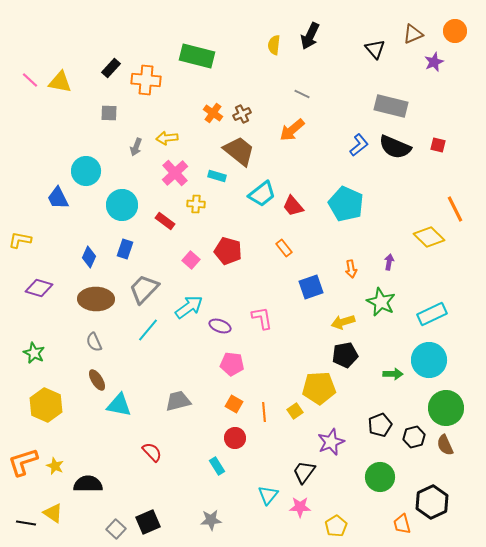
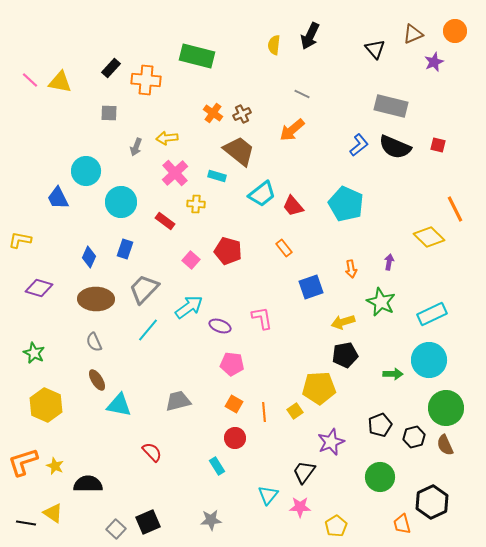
cyan circle at (122, 205): moved 1 px left, 3 px up
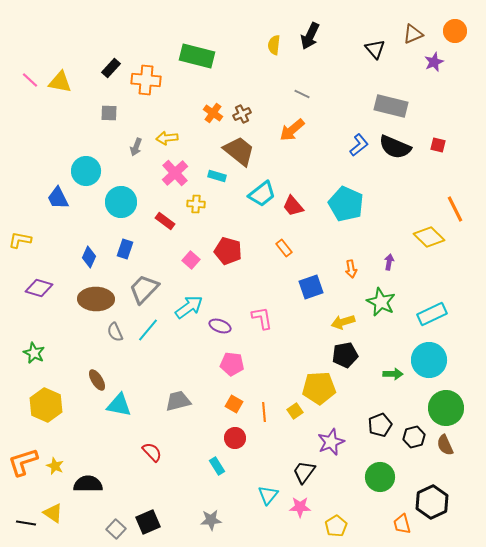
gray semicircle at (94, 342): moved 21 px right, 10 px up
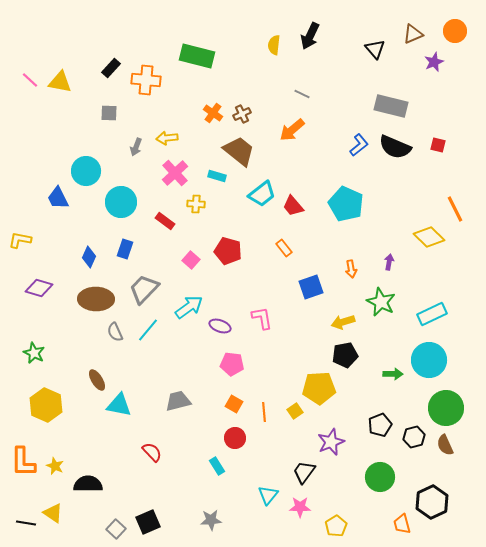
orange L-shape at (23, 462): rotated 72 degrees counterclockwise
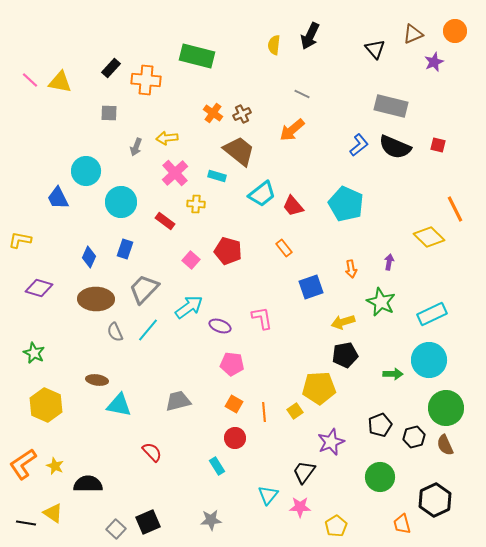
brown ellipse at (97, 380): rotated 50 degrees counterclockwise
orange L-shape at (23, 462): moved 2 px down; rotated 56 degrees clockwise
black hexagon at (432, 502): moved 3 px right, 2 px up
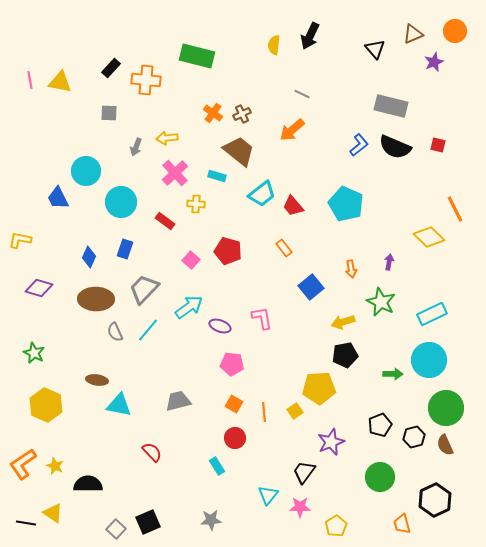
pink line at (30, 80): rotated 36 degrees clockwise
blue square at (311, 287): rotated 20 degrees counterclockwise
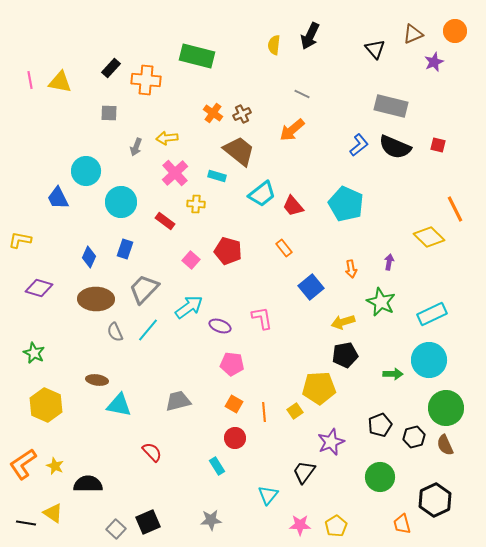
pink star at (300, 507): moved 18 px down
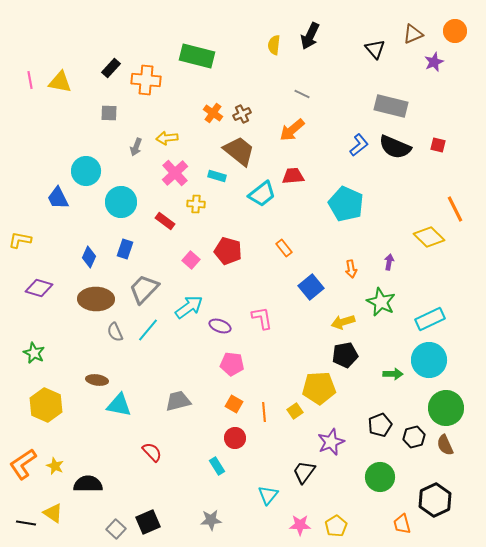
red trapezoid at (293, 206): moved 30 px up; rotated 125 degrees clockwise
cyan rectangle at (432, 314): moved 2 px left, 5 px down
